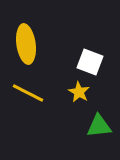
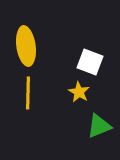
yellow ellipse: moved 2 px down
yellow line: rotated 64 degrees clockwise
green triangle: rotated 16 degrees counterclockwise
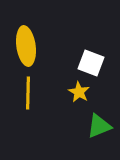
white square: moved 1 px right, 1 px down
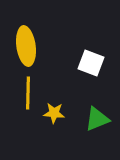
yellow star: moved 25 px left, 21 px down; rotated 25 degrees counterclockwise
green triangle: moved 2 px left, 7 px up
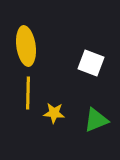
green triangle: moved 1 px left, 1 px down
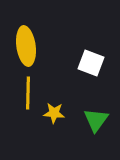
green triangle: rotated 32 degrees counterclockwise
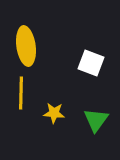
yellow line: moved 7 px left
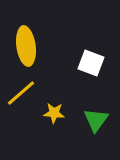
yellow line: rotated 48 degrees clockwise
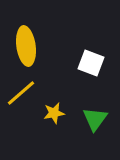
yellow star: rotated 15 degrees counterclockwise
green triangle: moved 1 px left, 1 px up
